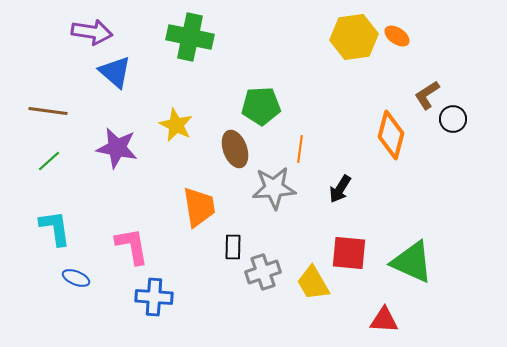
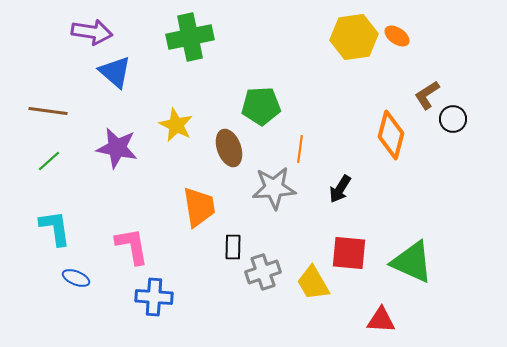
green cross: rotated 24 degrees counterclockwise
brown ellipse: moved 6 px left, 1 px up
red triangle: moved 3 px left
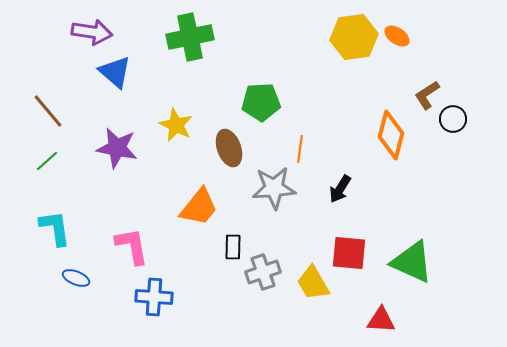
green pentagon: moved 4 px up
brown line: rotated 42 degrees clockwise
green line: moved 2 px left
orange trapezoid: rotated 48 degrees clockwise
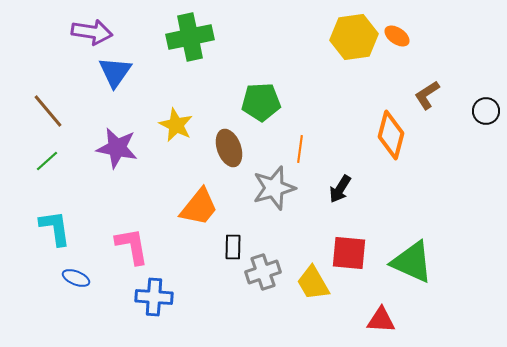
blue triangle: rotated 24 degrees clockwise
black circle: moved 33 px right, 8 px up
gray star: rotated 12 degrees counterclockwise
